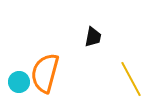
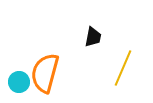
yellow line: moved 8 px left, 11 px up; rotated 51 degrees clockwise
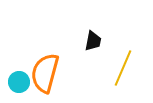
black trapezoid: moved 4 px down
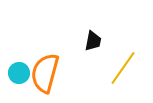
yellow line: rotated 12 degrees clockwise
cyan circle: moved 9 px up
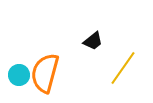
black trapezoid: rotated 40 degrees clockwise
cyan circle: moved 2 px down
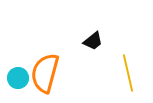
yellow line: moved 5 px right, 5 px down; rotated 48 degrees counterclockwise
cyan circle: moved 1 px left, 3 px down
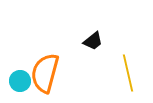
cyan circle: moved 2 px right, 3 px down
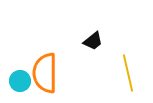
orange semicircle: rotated 15 degrees counterclockwise
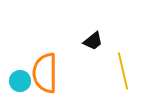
yellow line: moved 5 px left, 2 px up
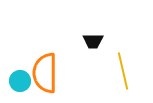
black trapezoid: rotated 40 degrees clockwise
